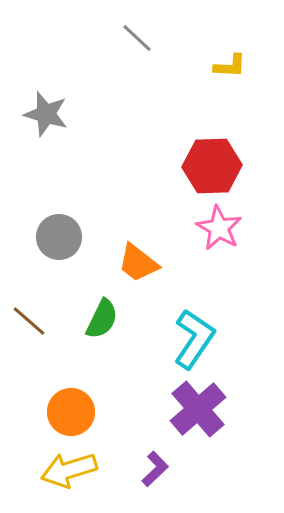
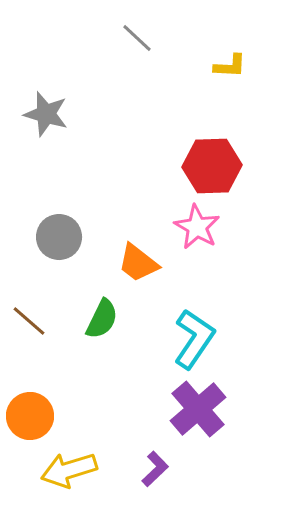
pink star: moved 22 px left, 1 px up
orange circle: moved 41 px left, 4 px down
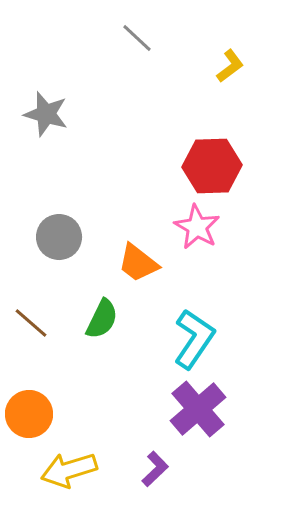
yellow L-shape: rotated 40 degrees counterclockwise
brown line: moved 2 px right, 2 px down
orange circle: moved 1 px left, 2 px up
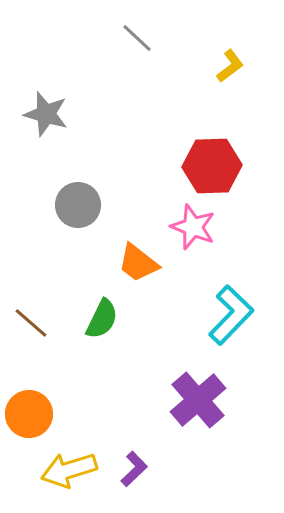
pink star: moved 4 px left; rotated 9 degrees counterclockwise
gray circle: moved 19 px right, 32 px up
cyan L-shape: moved 37 px right, 24 px up; rotated 10 degrees clockwise
purple cross: moved 9 px up
purple L-shape: moved 21 px left
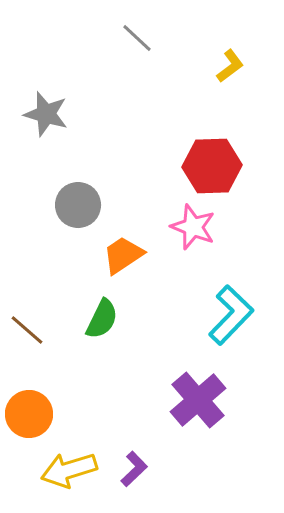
orange trapezoid: moved 15 px left, 8 px up; rotated 108 degrees clockwise
brown line: moved 4 px left, 7 px down
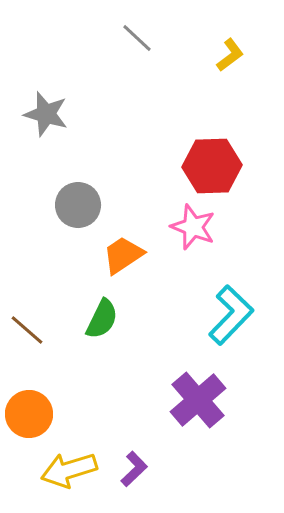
yellow L-shape: moved 11 px up
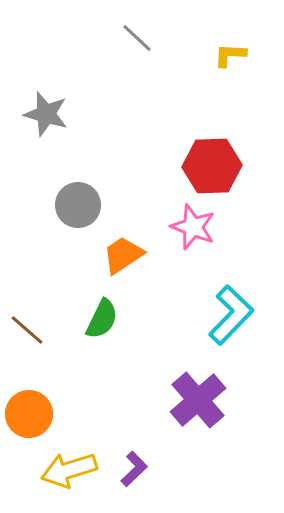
yellow L-shape: rotated 140 degrees counterclockwise
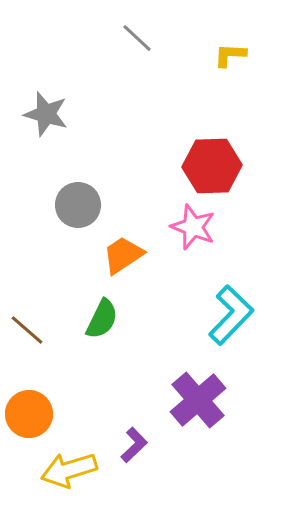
purple L-shape: moved 24 px up
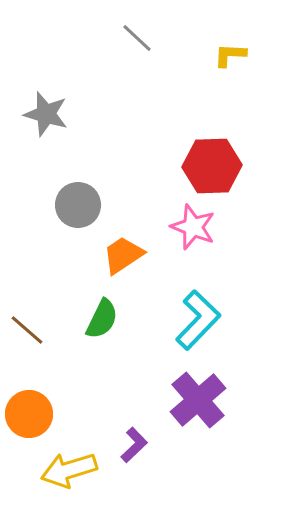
cyan L-shape: moved 33 px left, 5 px down
